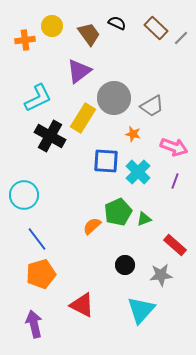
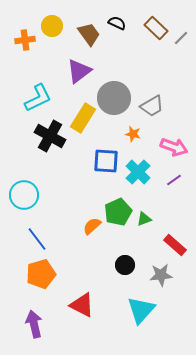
purple line: moved 1 px left, 1 px up; rotated 35 degrees clockwise
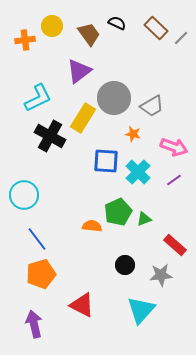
orange semicircle: rotated 48 degrees clockwise
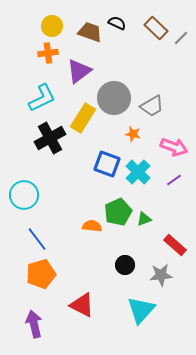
brown trapezoid: moved 1 px right, 2 px up; rotated 35 degrees counterclockwise
orange cross: moved 23 px right, 13 px down
cyan L-shape: moved 4 px right
black cross: moved 2 px down; rotated 32 degrees clockwise
blue square: moved 1 px right, 3 px down; rotated 16 degrees clockwise
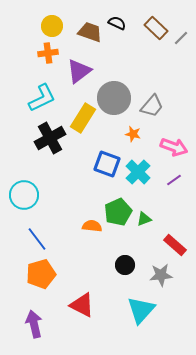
gray trapezoid: rotated 20 degrees counterclockwise
